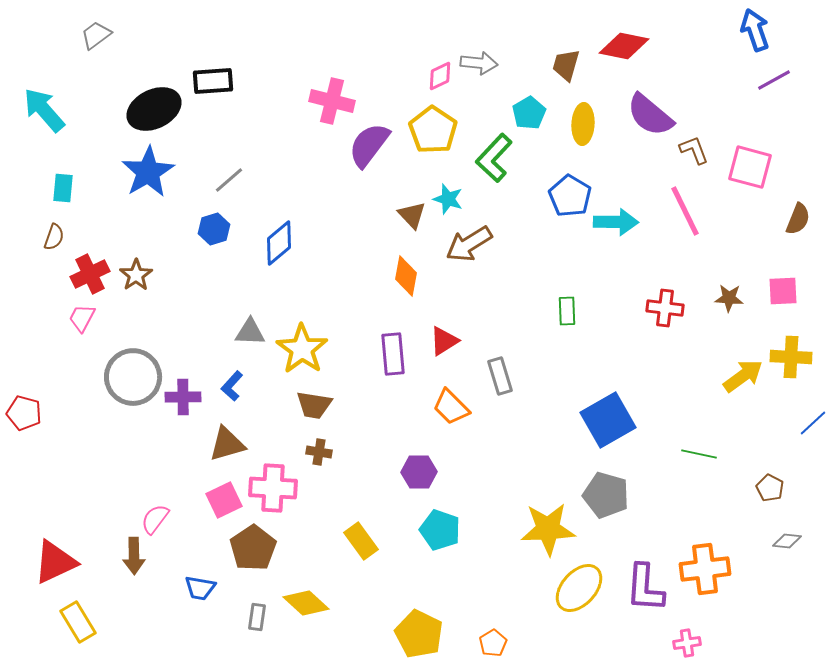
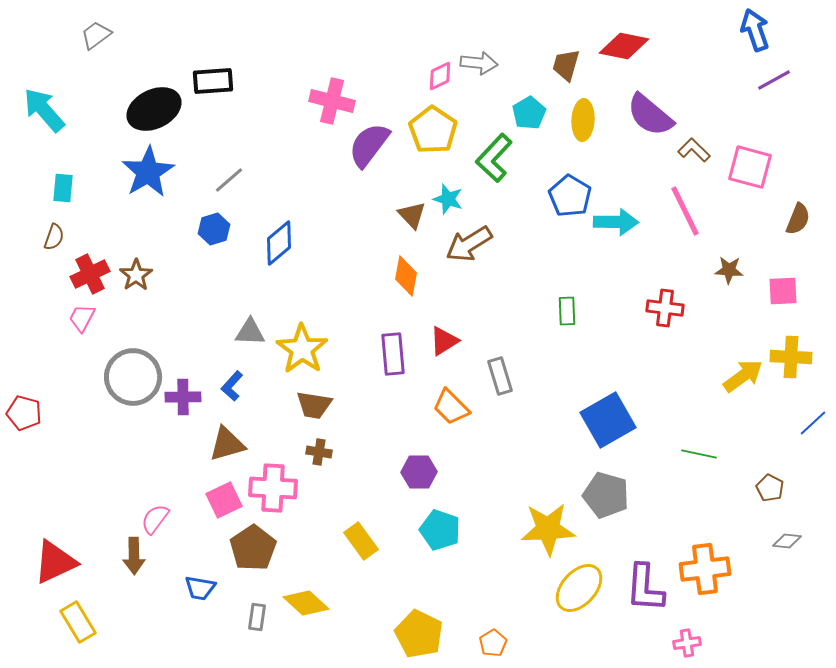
yellow ellipse at (583, 124): moved 4 px up
brown L-shape at (694, 150): rotated 24 degrees counterclockwise
brown star at (729, 298): moved 28 px up
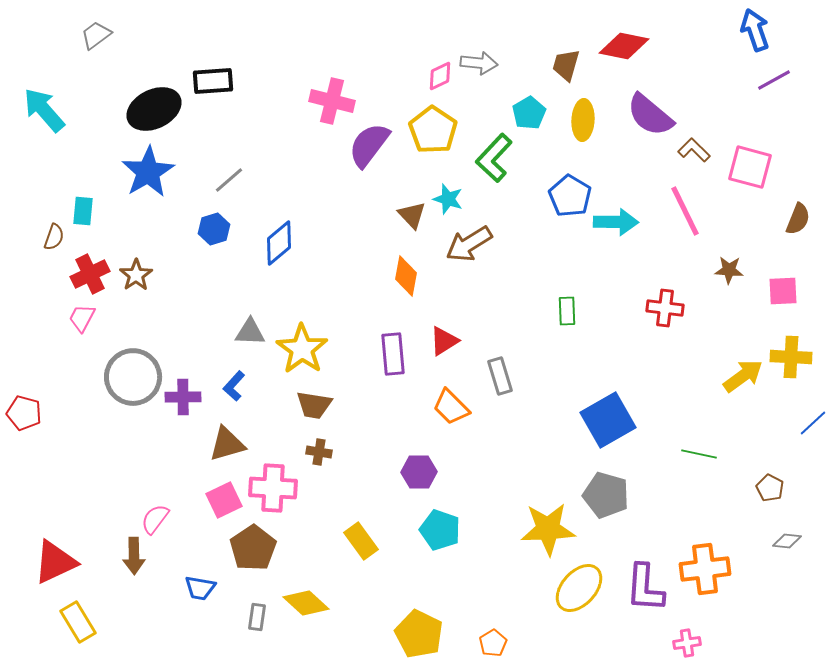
cyan rectangle at (63, 188): moved 20 px right, 23 px down
blue L-shape at (232, 386): moved 2 px right
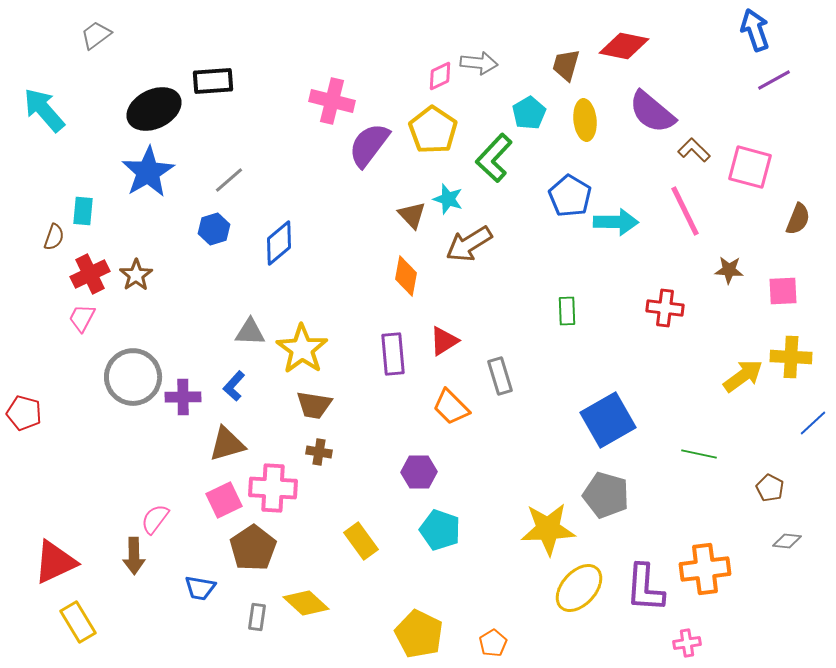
purple semicircle at (650, 115): moved 2 px right, 3 px up
yellow ellipse at (583, 120): moved 2 px right; rotated 9 degrees counterclockwise
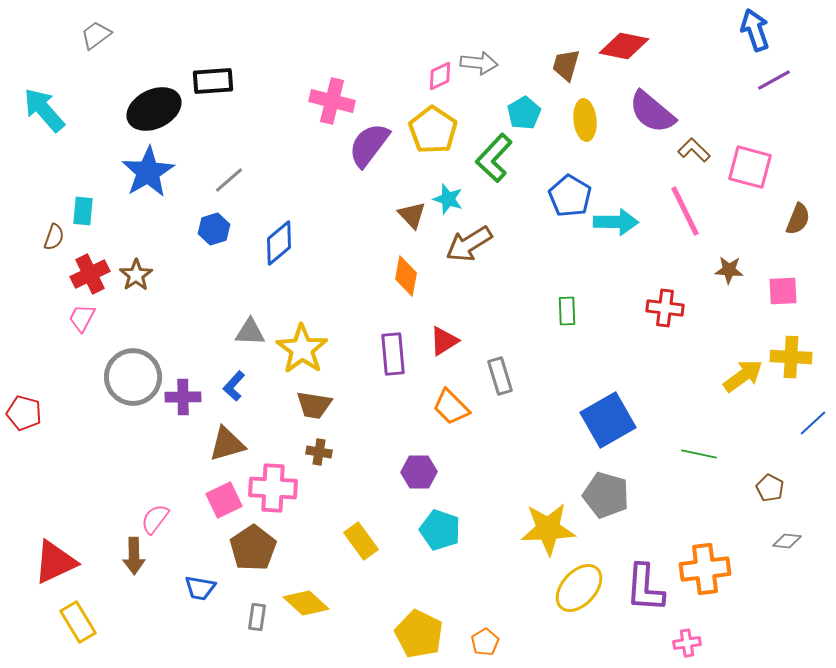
cyan pentagon at (529, 113): moved 5 px left
orange pentagon at (493, 643): moved 8 px left, 1 px up
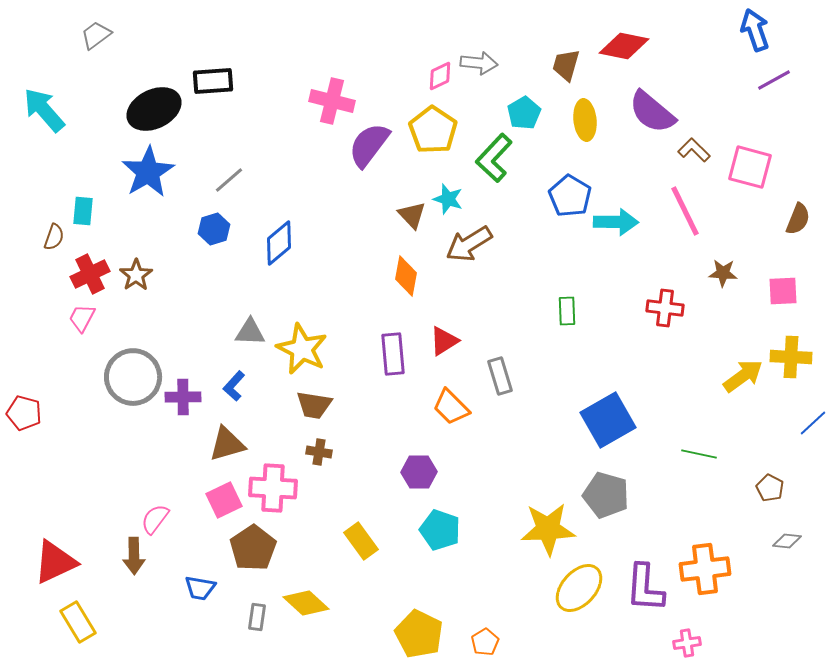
brown star at (729, 270): moved 6 px left, 3 px down
yellow star at (302, 349): rotated 9 degrees counterclockwise
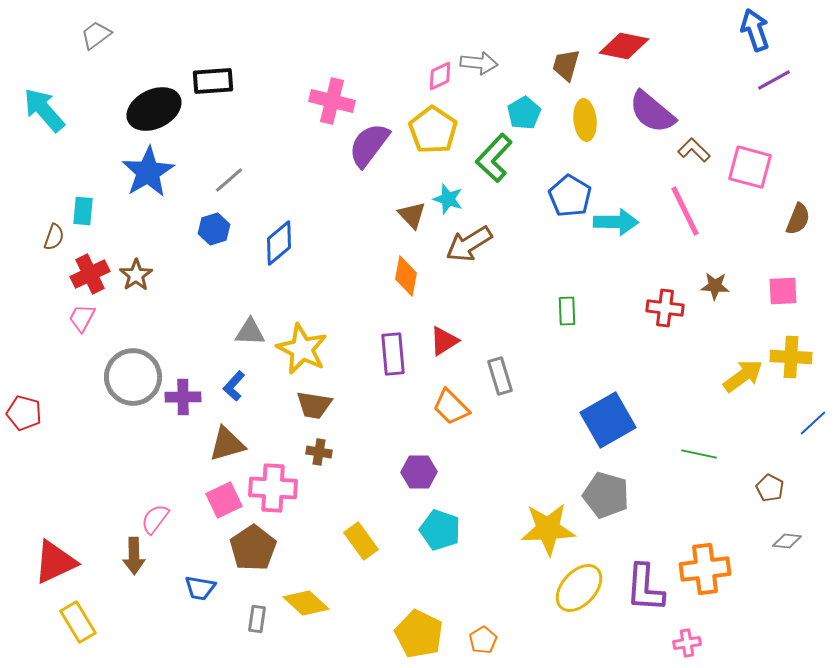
brown star at (723, 273): moved 8 px left, 13 px down
gray rectangle at (257, 617): moved 2 px down
orange pentagon at (485, 642): moved 2 px left, 2 px up
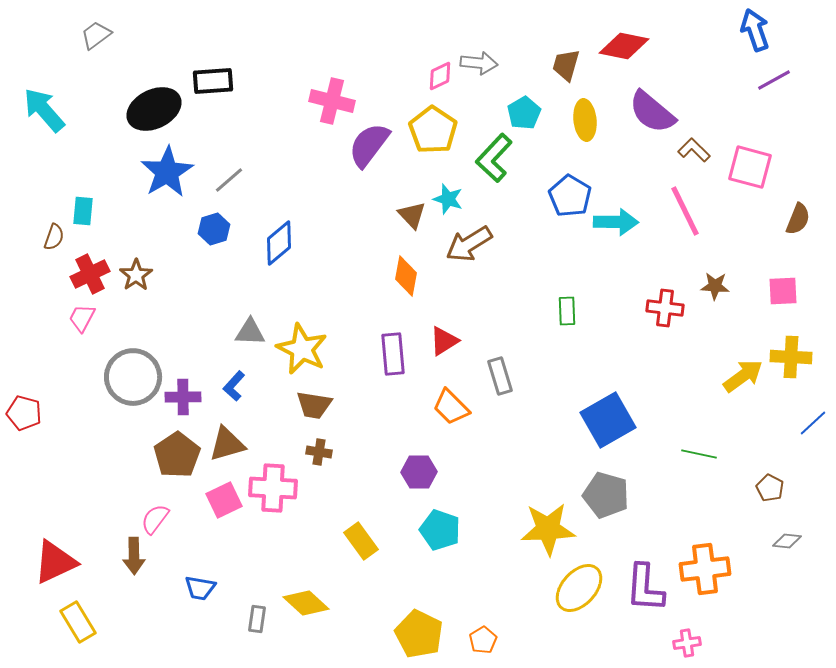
blue star at (148, 172): moved 19 px right
brown pentagon at (253, 548): moved 76 px left, 93 px up
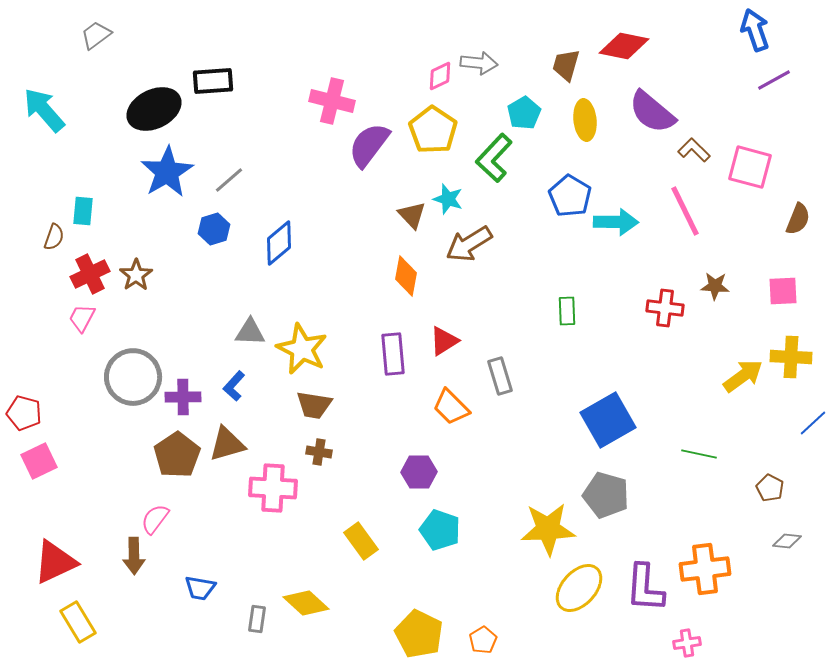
pink square at (224, 500): moved 185 px left, 39 px up
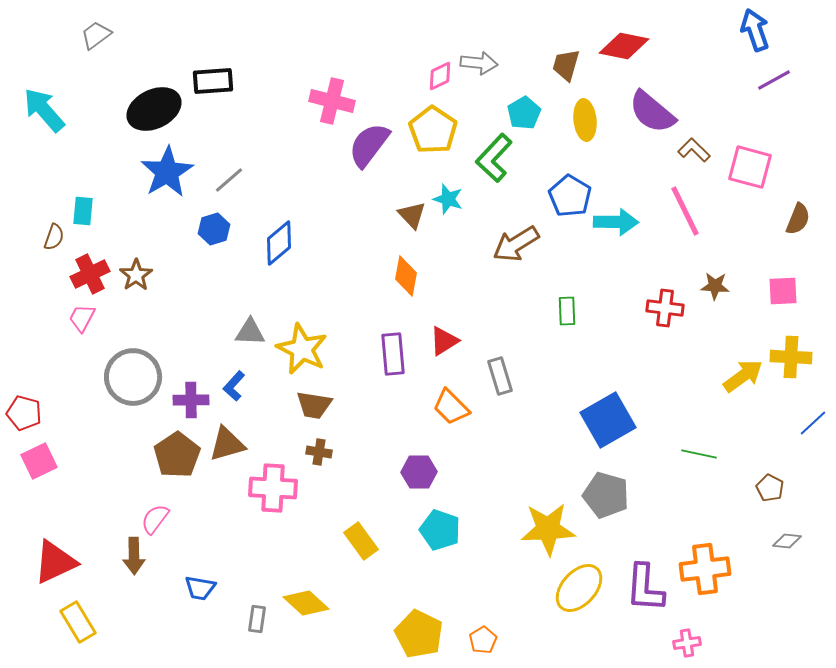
brown arrow at (469, 244): moved 47 px right
purple cross at (183, 397): moved 8 px right, 3 px down
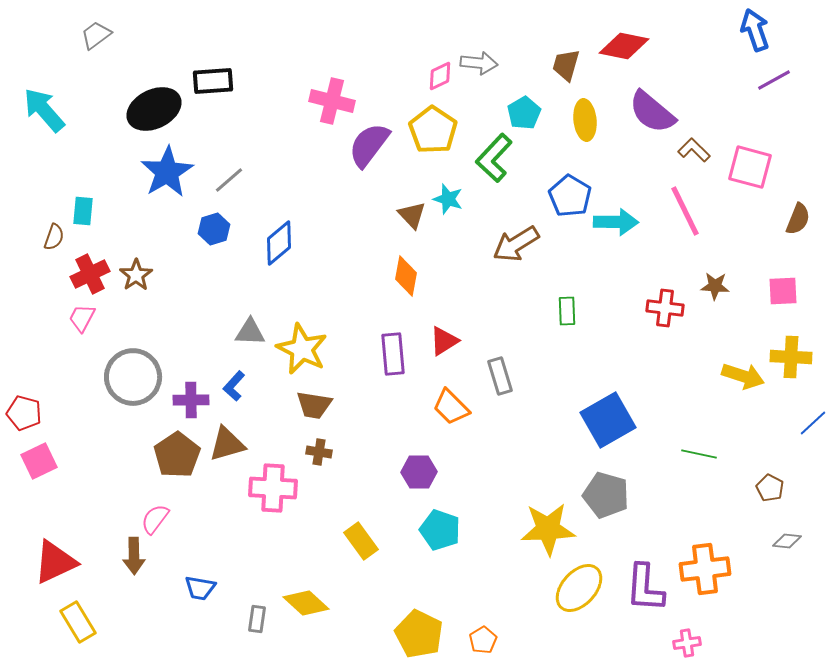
yellow arrow at (743, 376): rotated 54 degrees clockwise
